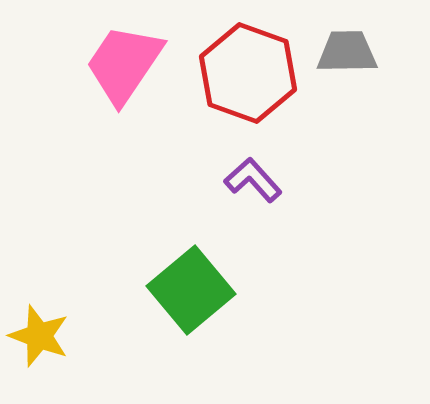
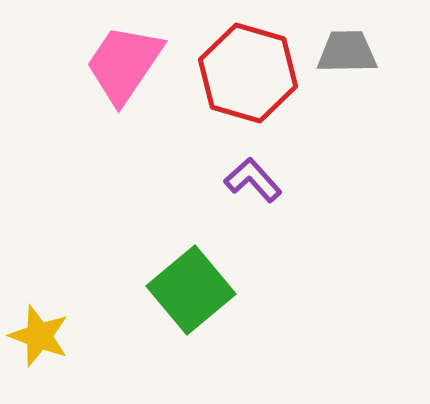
red hexagon: rotated 4 degrees counterclockwise
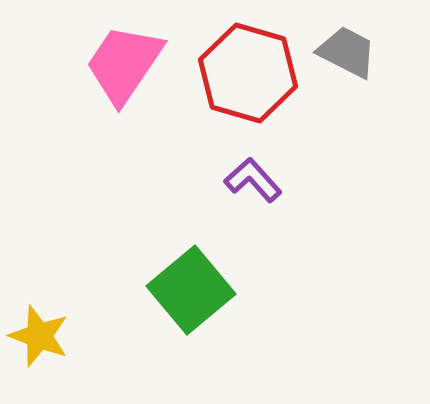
gray trapezoid: rotated 28 degrees clockwise
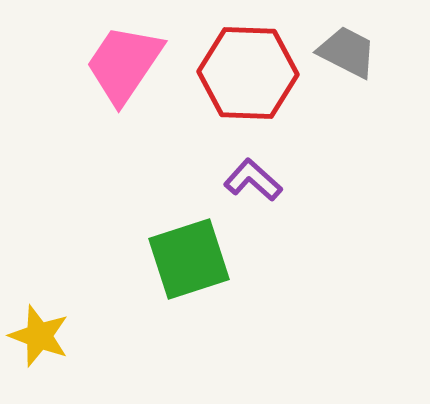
red hexagon: rotated 14 degrees counterclockwise
purple L-shape: rotated 6 degrees counterclockwise
green square: moved 2 px left, 31 px up; rotated 22 degrees clockwise
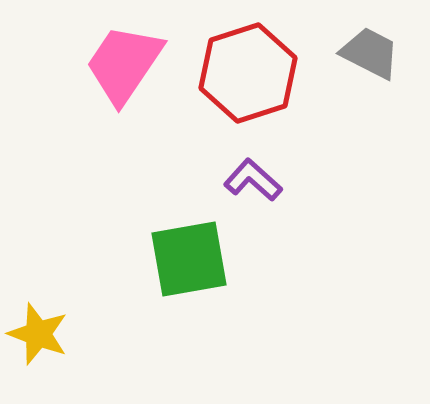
gray trapezoid: moved 23 px right, 1 px down
red hexagon: rotated 20 degrees counterclockwise
green square: rotated 8 degrees clockwise
yellow star: moved 1 px left, 2 px up
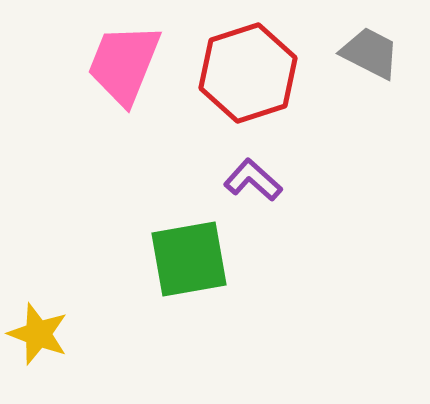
pink trapezoid: rotated 12 degrees counterclockwise
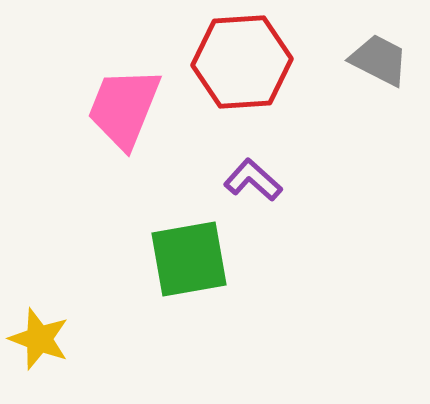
gray trapezoid: moved 9 px right, 7 px down
pink trapezoid: moved 44 px down
red hexagon: moved 6 px left, 11 px up; rotated 14 degrees clockwise
yellow star: moved 1 px right, 5 px down
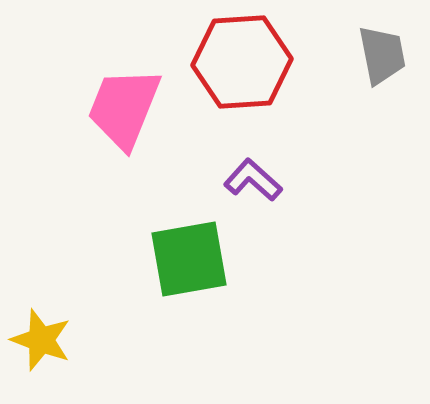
gray trapezoid: moved 3 px right, 5 px up; rotated 52 degrees clockwise
yellow star: moved 2 px right, 1 px down
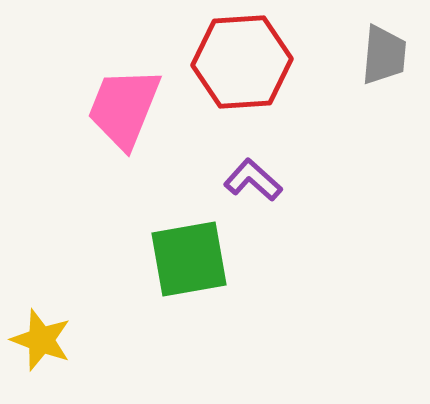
gray trapezoid: moved 2 px right; rotated 16 degrees clockwise
